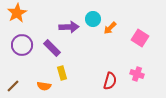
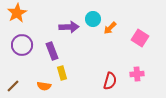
purple rectangle: moved 3 px down; rotated 24 degrees clockwise
pink cross: rotated 24 degrees counterclockwise
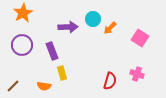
orange star: moved 6 px right
purple arrow: moved 1 px left
pink cross: rotated 24 degrees clockwise
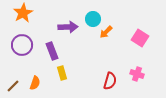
orange arrow: moved 4 px left, 4 px down
orange semicircle: moved 9 px left, 3 px up; rotated 80 degrees counterclockwise
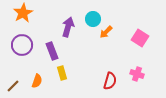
purple arrow: rotated 72 degrees counterclockwise
orange semicircle: moved 2 px right, 2 px up
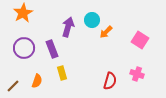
cyan circle: moved 1 px left, 1 px down
pink square: moved 2 px down
purple circle: moved 2 px right, 3 px down
purple rectangle: moved 2 px up
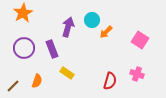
yellow rectangle: moved 5 px right; rotated 40 degrees counterclockwise
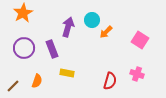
yellow rectangle: rotated 24 degrees counterclockwise
